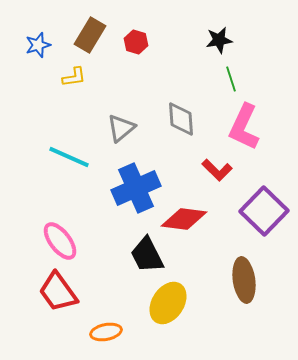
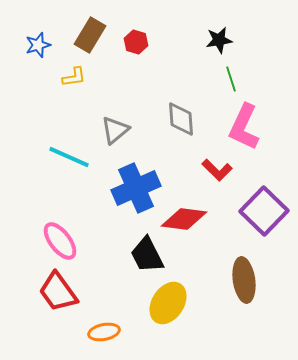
gray triangle: moved 6 px left, 2 px down
orange ellipse: moved 2 px left
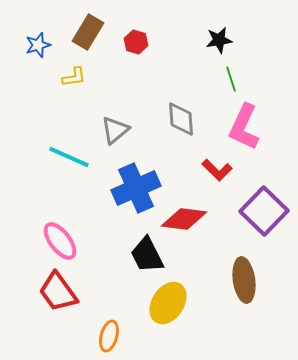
brown rectangle: moved 2 px left, 3 px up
orange ellipse: moved 5 px right, 4 px down; rotated 64 degrees counterclockwise
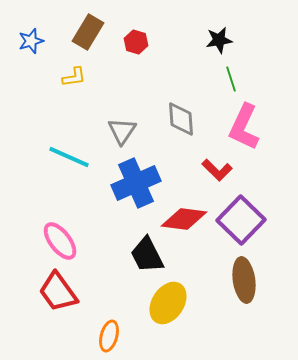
blue star: moved 7 px left, 4 px up
gray triangle: moved 7 px right, 1 px down; rotated 16 degrees counterclockwise
blue cross: moved 5 px up
purple square: moved 23 px left, 9 px down
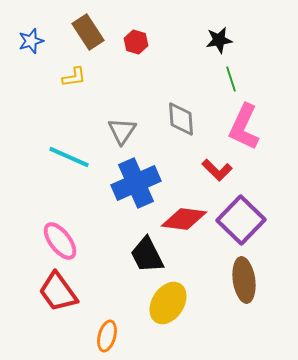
brown rectangle: rotated 64 degrees counterclockwise
orange ellipse: moved 2 px left
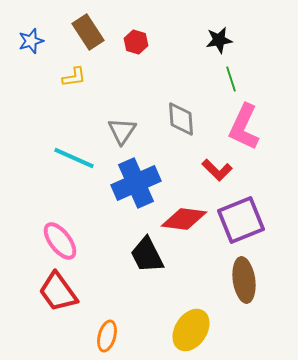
cyan line: moved 5 px right, 1 px down
purple square: rotated 24 degrees clockwise
yellow ellipse: moved 23 px right, 27 px down
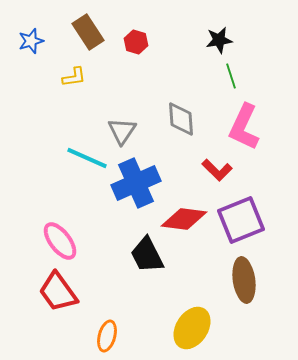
green line: moved 3 px up
cyan line: moved 13 px right
yellow ellipse: moved 1 px right, 2 px up
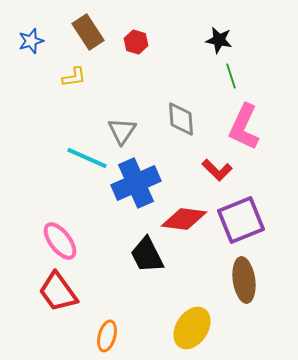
black star: rotated 20 degrees clockwise
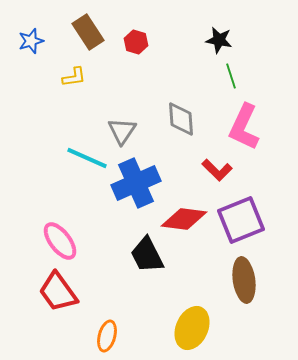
yellow ellipse: rotated 9 degrees counterclockwise
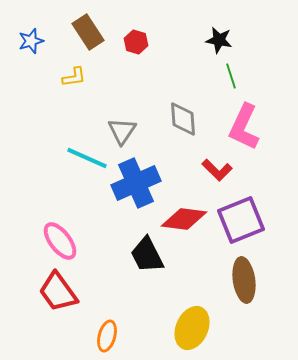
gray diamond: moved 2 px right
